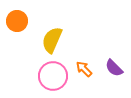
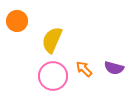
purple semicircle: rotated 30 degrees counterclockwise
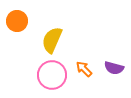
pink circle: moved 1 px left, 1 px up
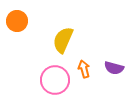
yellow semicircle: moved 11 px right
orange arrow: rotated 30 degrees clockwise
pink circle: moved 3 px right, 5 px down
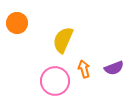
orange circle: moved 2 px down
purple semicircle: rotated 36 degrees counterclockwise
pink circle: moved 1 px down
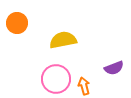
yellow semicircle: rotated 56 degrees clockwise
orange arrow: moved 17 px down
pink circle: moved 1 px right, 2 px up
